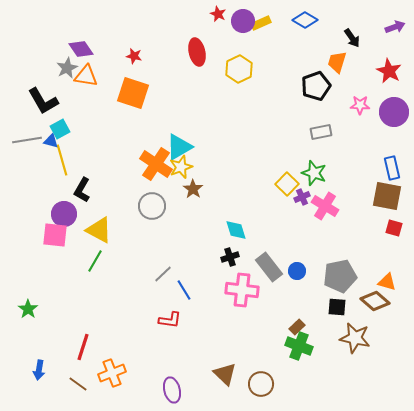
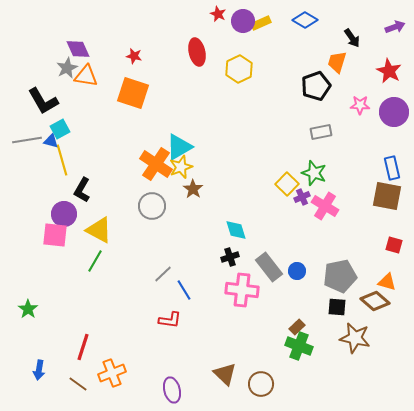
purple diamond at (81, 49): moved 3 px left; rotated 10 degrees clockwise
red square at (394, 228): moved 17 px down
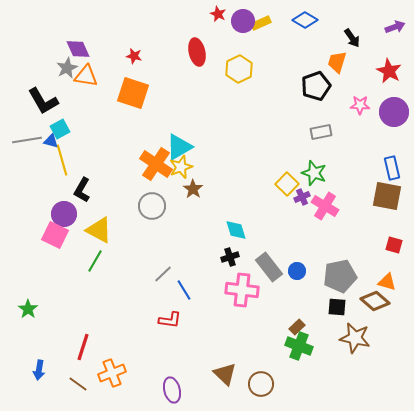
pink square at (55, 235): rotated 20 degrees clockwise
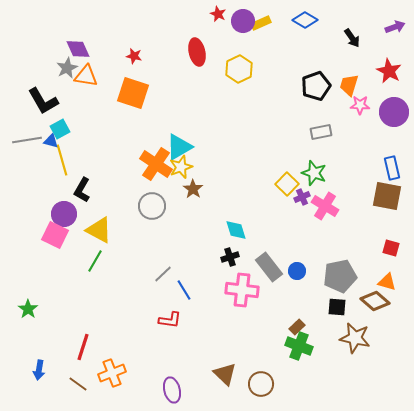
orange trapezoid at (337, 62): moved 12 px right, 23 px down
red square at (394, 245): moved 3 px left, 3 px down
